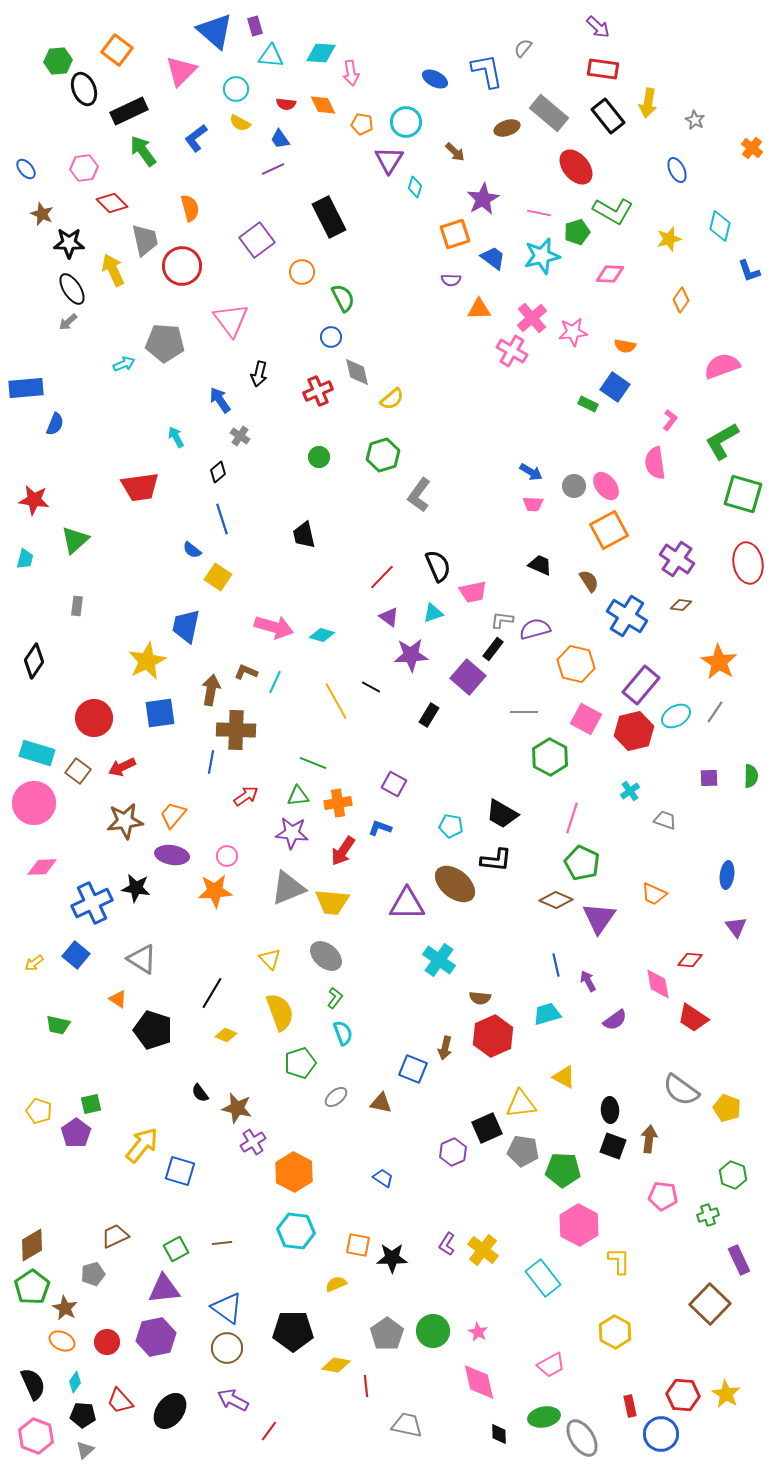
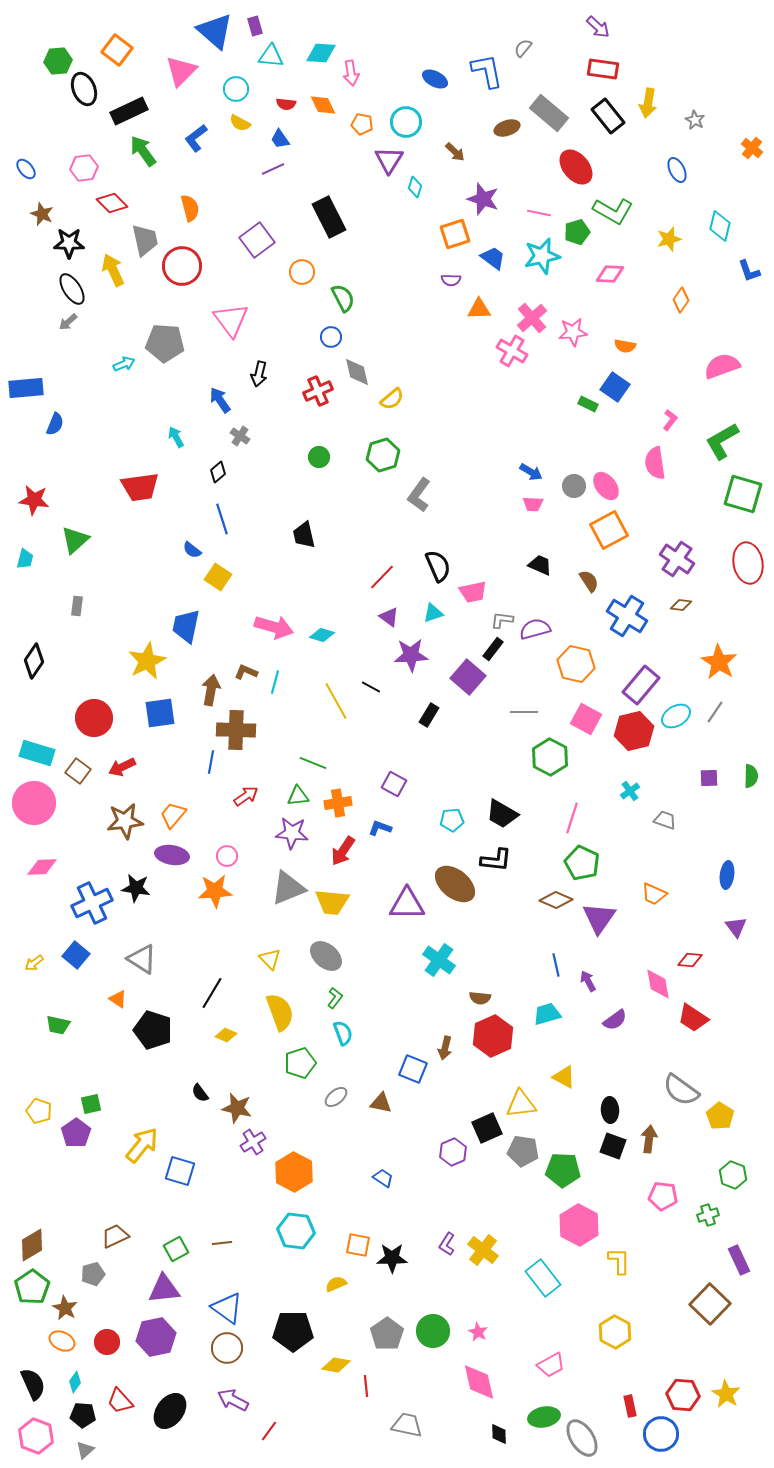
purple star at (483, 199): rotated 24 degrees counterclockwise
cyan line at (275, 682): rotated 10 degrees counterclockwise
cyan pentagon at (451, 826): moved 1 px right, 6 px up; rotated 15 degrees counterclockwise
yellow pentagon at (727, 1108): moved 7 px left, 8 px down; rotated 12 degrees clockwise
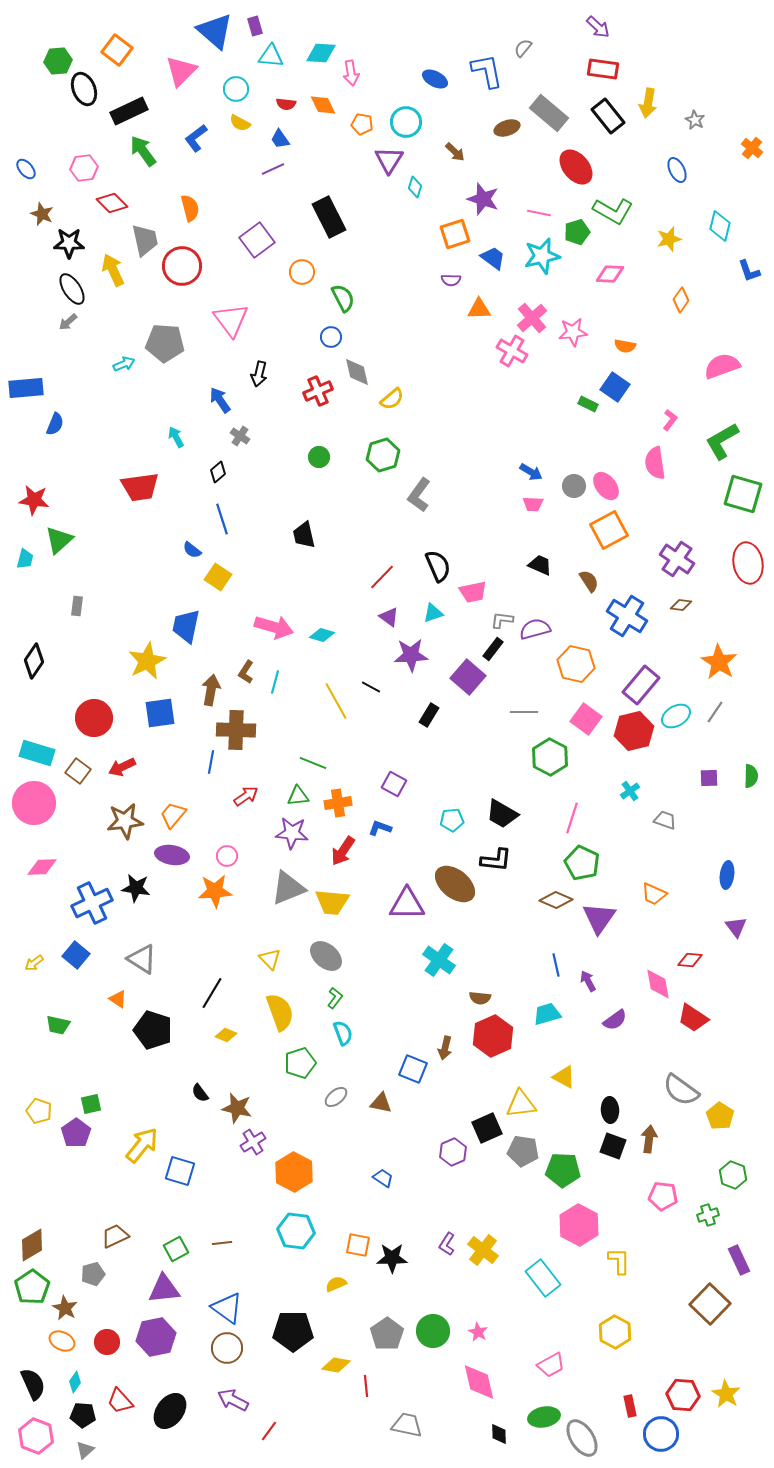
green triangle at (75, 540): moved 16 px left
brown L-shape at (246, 672): rotated 80 degrees counterclockwise
pink square at (586, 719): rotated 8 degrees clockwise
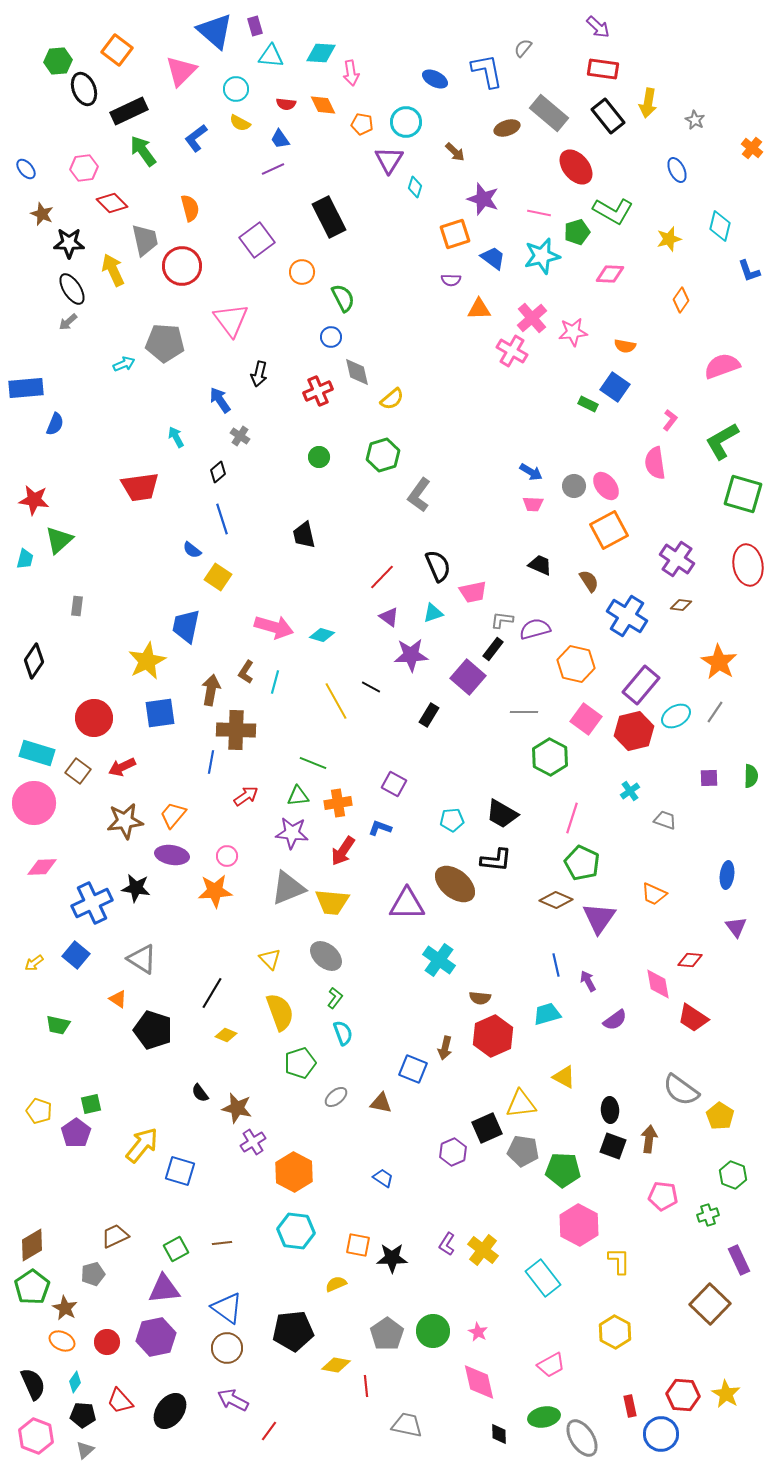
red ellipse at (748, 563): moved 2 px down
black pentagon at (293, 1331): rotated 6 degrees counterclockwise
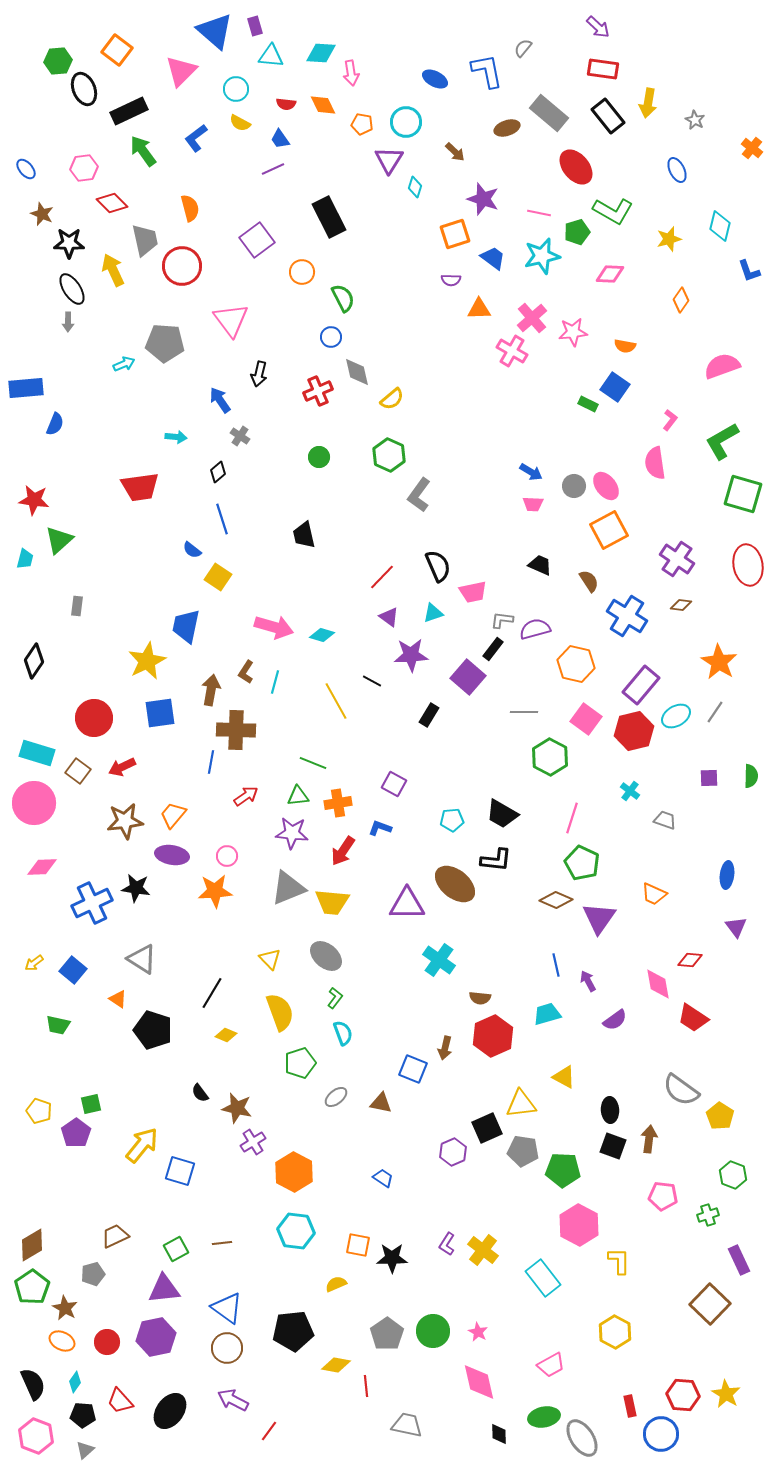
gray arrow at (68, 322): rotated 48 degrees counterclockwise
cyan arrow at (176, 437): rotated 125 degrees clockwise
green hexagon at (383, 455): moved 6 px right; rotated 20 degrees counterclockwise
black line at (371, 687): moved 1 px right, 6 px up
cyan cross at (630, 791): rotated 18 degrees counterclockwise
blue square at (76, 955): moved 3 px left, 15 px down
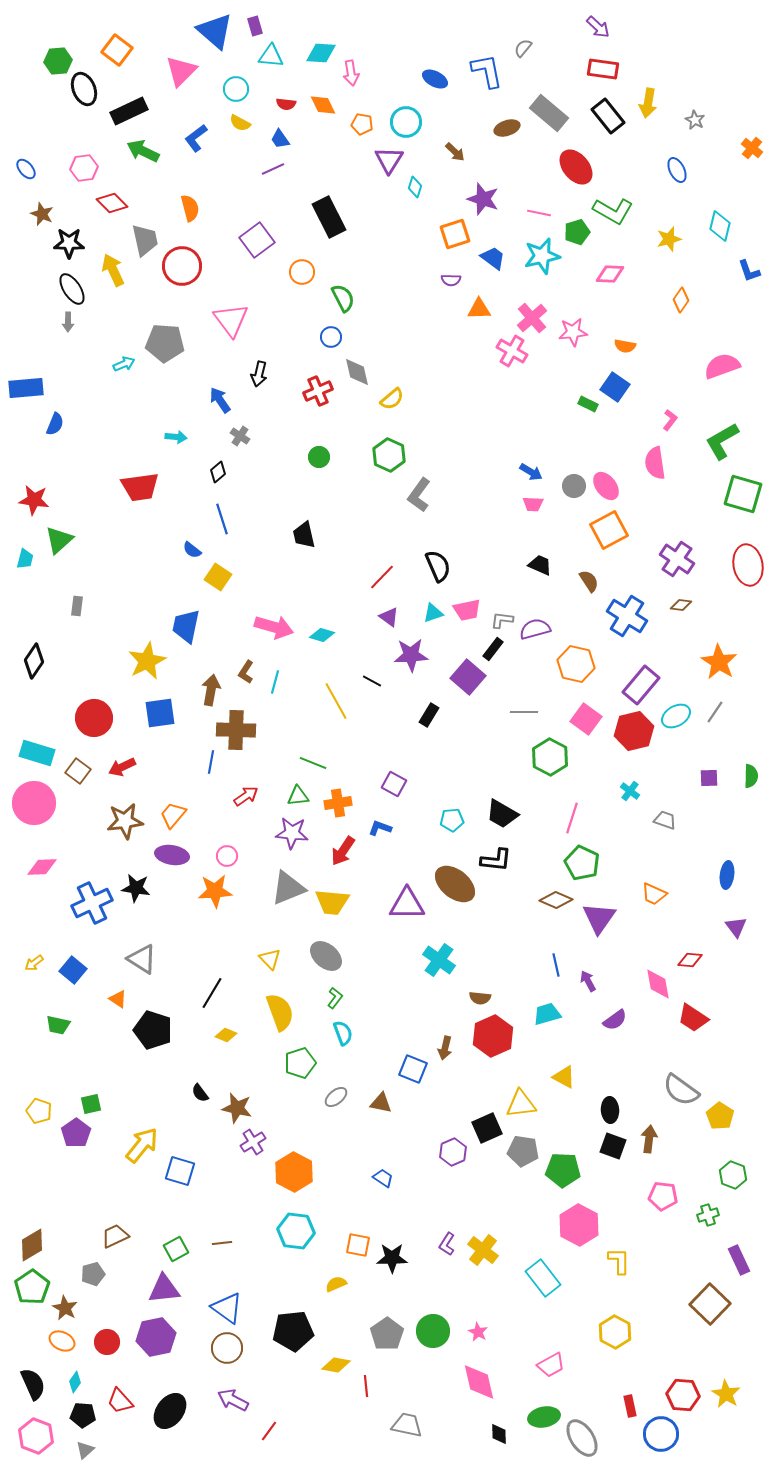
green arrow at (143, 151): rotated 28 degrees counterclockwise
pink trapezoid at (473, 592): moved 6 px left, 18 px down
